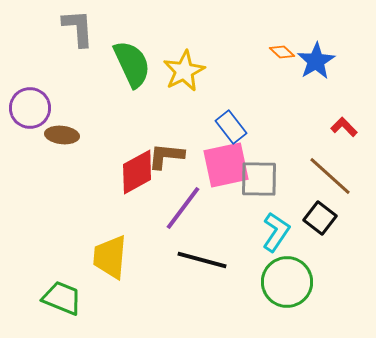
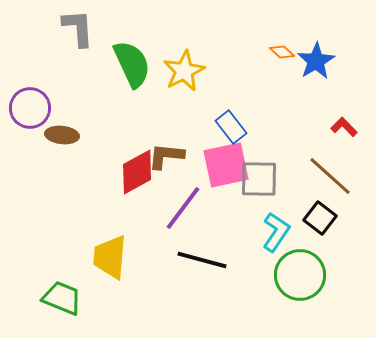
green circle: moved 13 px right, 7 px up
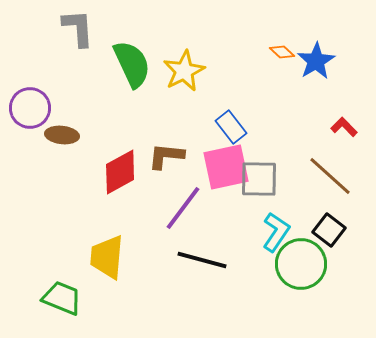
pink square: moved 2 px down
red diamond: moved 17 px left
black square: moved 9 px right, 12 px down
yellow trapezoid: moved 3 px left
green circle: moved 1 px right, 11 px up
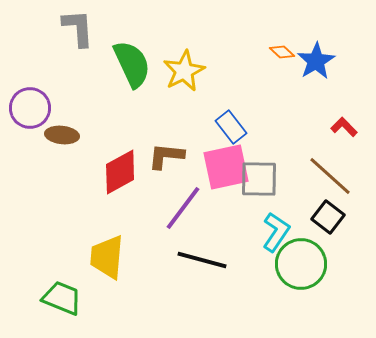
black square: moved 1 px left, 13 px up
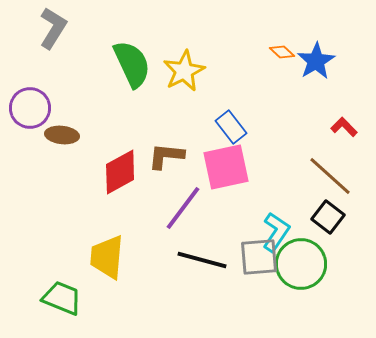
gray L-shape: moved 25 px left; rotated 36 degrees clockwise
gray square: moved 78 px down; rotated 6 degrees counterclockwise
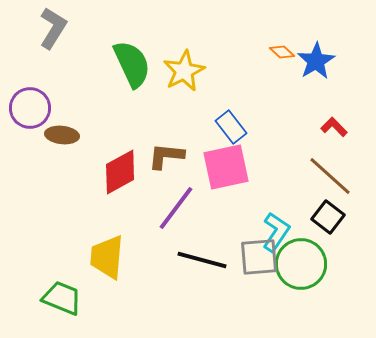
red L-shape: moved 10 px left
purple line: moved 7 px left
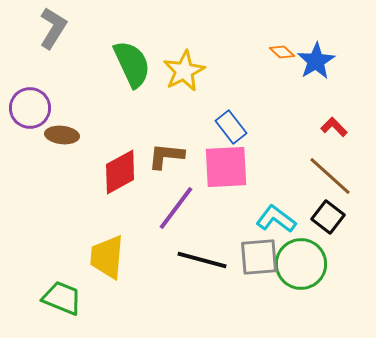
pink square: rotated 9 degrees clockwise
cyan L-shape: moved 13 px up; rotated 87 degrees counterclockwise
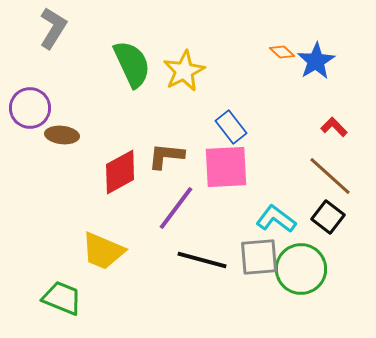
yellow trapezoid: moved 4 px left, 6 px up; rotated 72 degrees counterclockwise
green circle: moved 5 px down
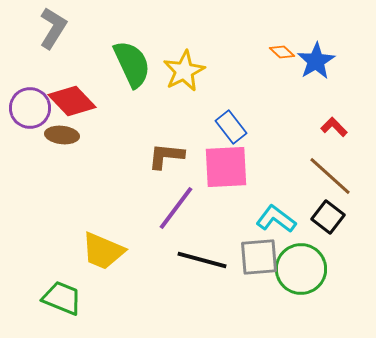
red diamond: moved 48 px left, 71 px up; rotated 75 degrees clockwise
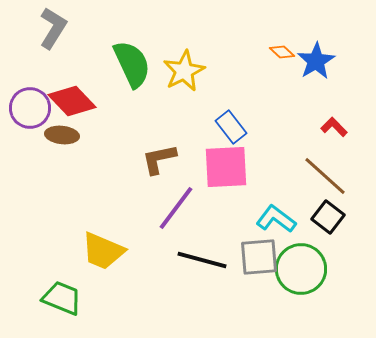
brown L-shape: moved 7 px left, 3 px down; rotated 18 degrees counterclockwise
brown line: moved 5 px left
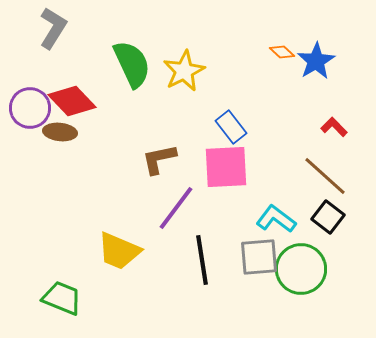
brown ellipse: moved 2 px left, 3 px up
yellow trapezoid: moved 16 px right
black line: rotated 66 degrees clockwise
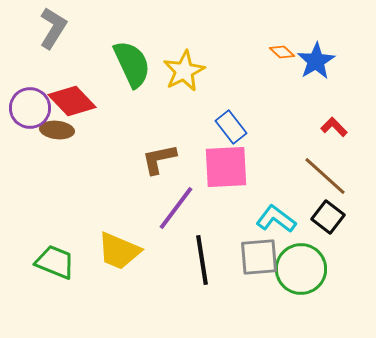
brown ellipse: moved 3 px left, 2 px up
green trapezoid: moved 7 px left, 36 px up
